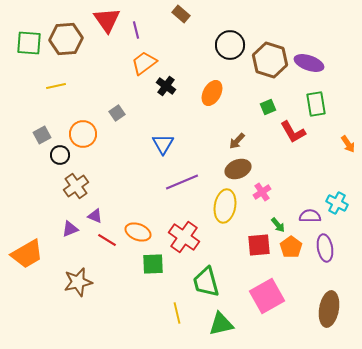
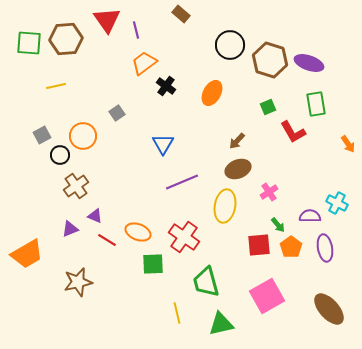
orange circle at (83, 134): moved 2 px down
pink cross at (262, 192): moved 7 px right
brown ellipse at (329, 309): rotated 52 degrees counterclockwise
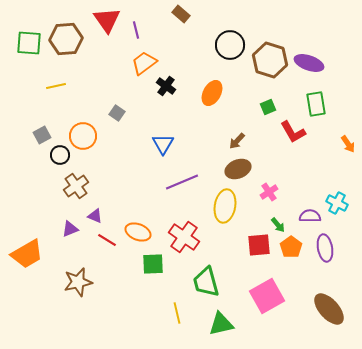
gray square at (117, 113): rotated 21 degrees counterclockwise
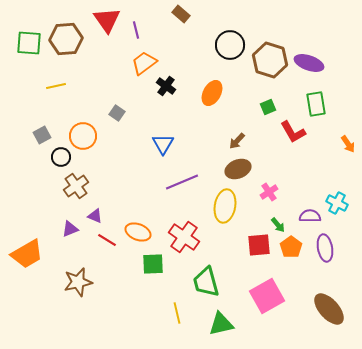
black circle at (60, 155): moved 1 px right, 2 px down
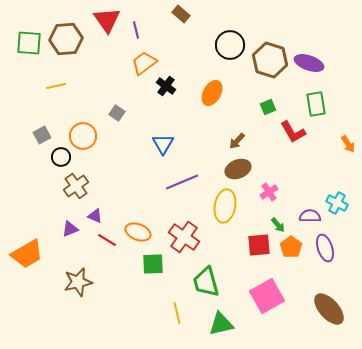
purple ellipse at (325, 248): rotated 8 degrees counterclockwise
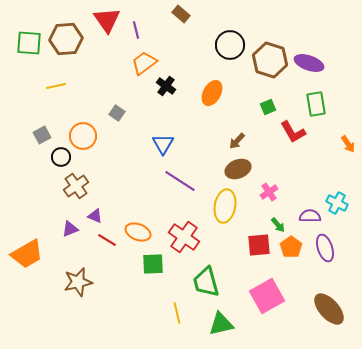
purple line at (182, 182): moved 2 px left, 1 px up; rotated 56 degrees clockwise
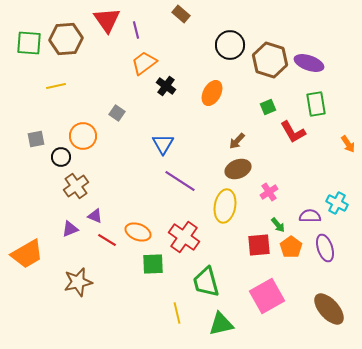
gray square at (42, 135): moved 6 px left, 4 px down; rotated 18 degrees clockwise
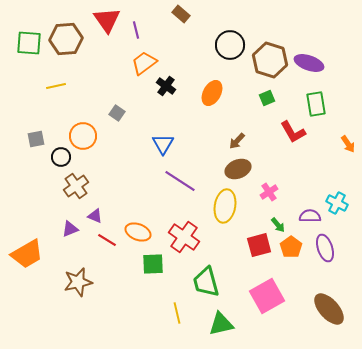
green square at (268, 107): moved 1 px left, 9 px up
red square at (259, 245): rotated 10 degrees counterclockwise
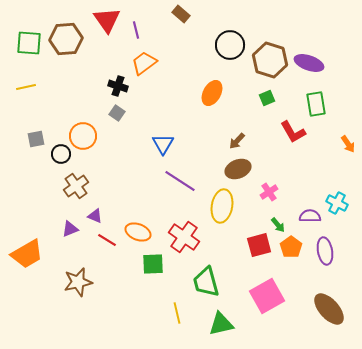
yellow line at (56, 86): moved 30 px left, 1 px down
black cross at (166, 86): moved 48 px left; rotated 18 degrees counterclockwise
black circle at (61, 157): moved 3 px up
yellow ellipse at (225, 206): moved 3 px left
purple ellipse at (325, 248): moved 3 px down; rotated 8 degrees clockwise
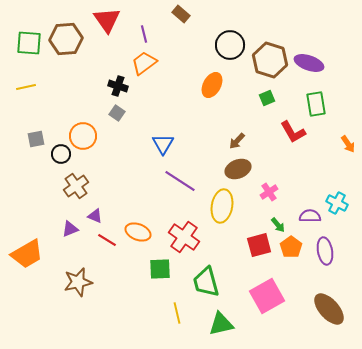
purple line at (136, 30): moved 8 px right, 4 px down
orange ellipse at (212, 93): moved 8 px up
green square at (153, 264): moved 7 px right, 5 px down
